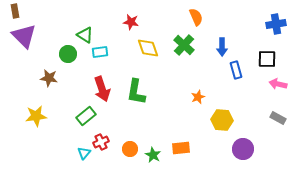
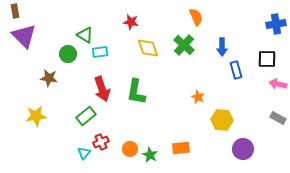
orange star: rotated 24 degrees counterclockwise
green star: moved 3 px left
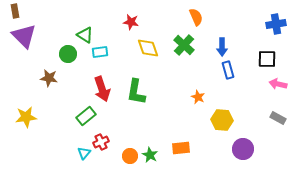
blue rectangle: moved 8 px left
yellow star: moved 10 px left, 1 px down
orange circle: moved 7 px down
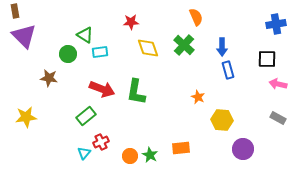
red star: rotated 14 degrees counterclockwise
red arrow: rotated 50 degrees counterclockwise
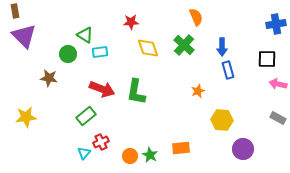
orange star: moved 6 px up; rotated 24 degrees clockwise
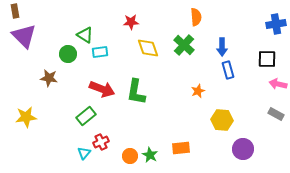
orange semicircle: rotated 18 degrees clockwise
gray rectangle: moved 2 px left, 4 px up
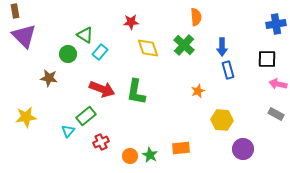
cyan rectangle: rotated 42 degrees counterclockwise
cyan triangle: moved 16 px left, 22 px up
